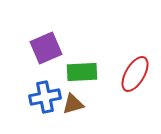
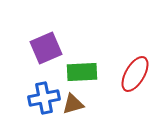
blue cross: moved 1 px left, 1 px down
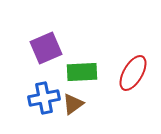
red ellipse: moved 2 px left, 1 px up
brown triangle: rotated 20 degrees counterclockwise
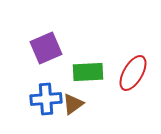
green rectangle: moved 6 px right
blue cross: moved 2 px right, 1 px down; rotated 8 degrees clockwise
